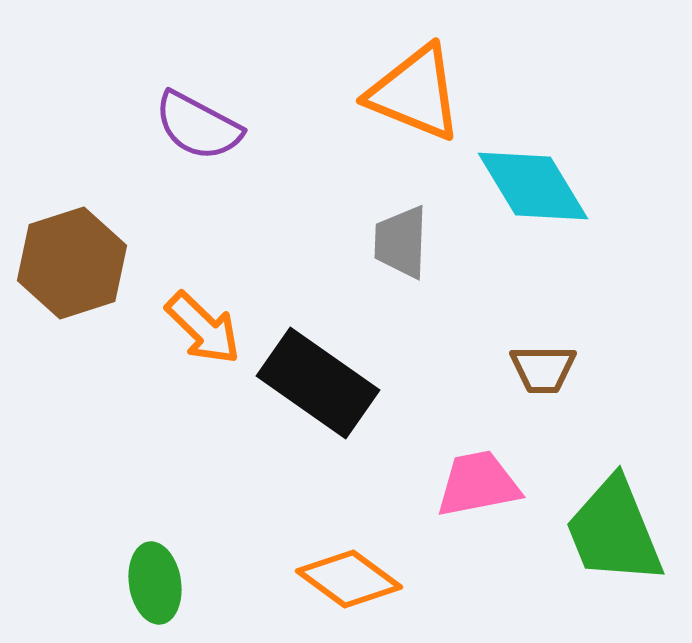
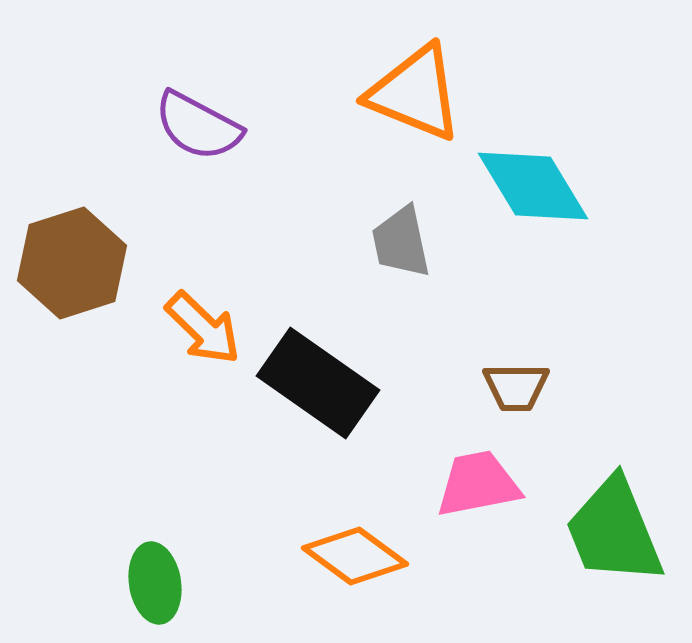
gray trapezoid: rotated 14 degrees counterclockwise
brown trapezoid: moved 27 px left, 18 px down
orange diamond: moved 6 px right, 23 px up
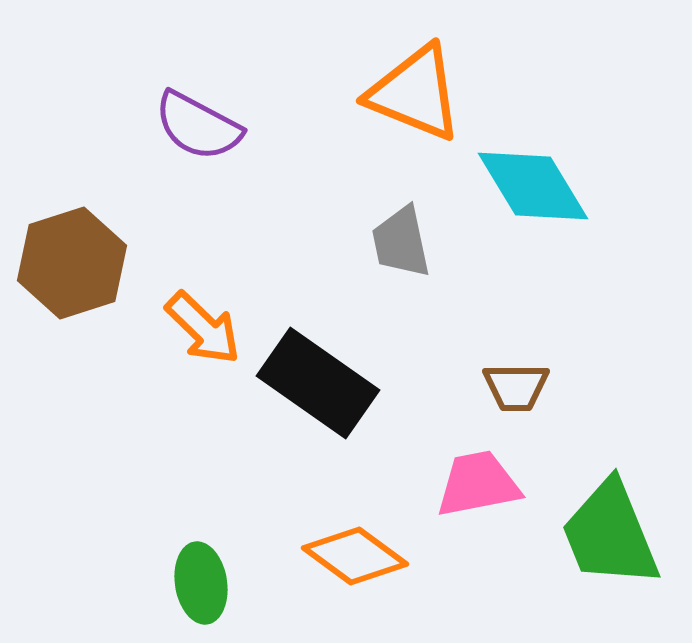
green trapezoid: moved 4 px left, 3 px down
green ellipse: moved 46 px right
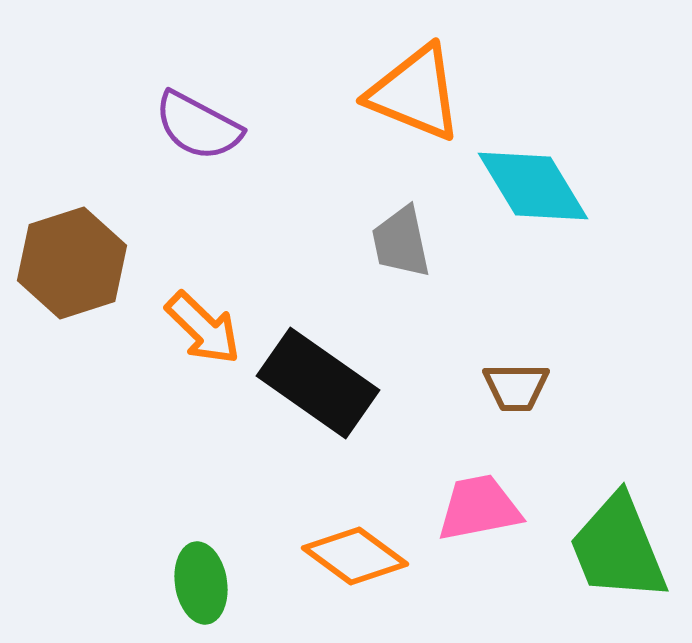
pink trapezoid: moved 1 px right, 24 px down
green trapezoid: moved 8 px right, 14 px down
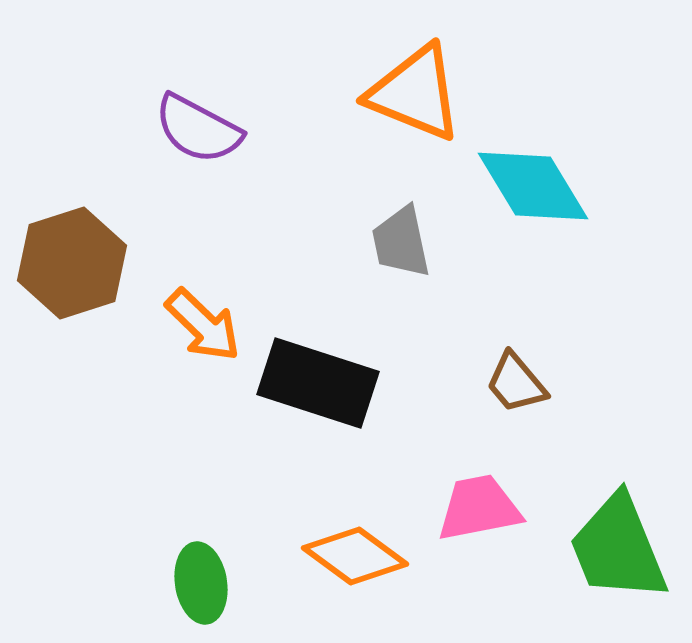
purple semicircle: moved 3 px down
orange arrow: moved 3 px up
black rectangle: rotated 17 degrees counterclockwise
brown trapezoid: moved 4 px up; rotated 50 degrees clockwise
